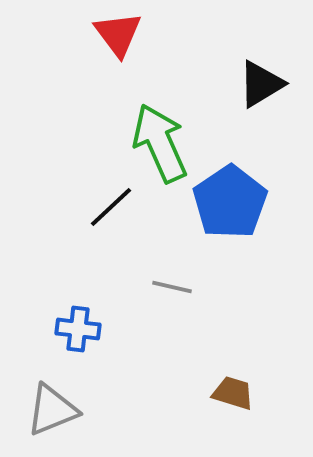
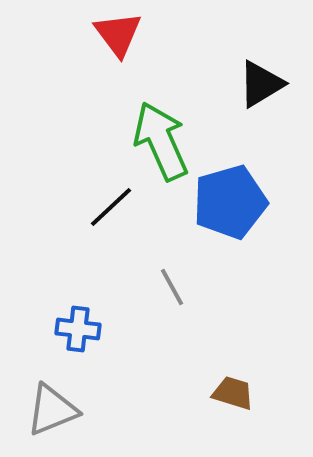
green arrow: moved 1 px right, 2 px up
blue pentagon: rotated 18 degrees clockwise
gray line: rotated 48 degrees clockwise
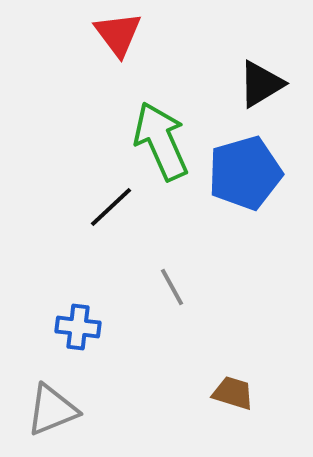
blue pentagon: moved 15 px right, 29 px up
blue cross: moved 2 px up
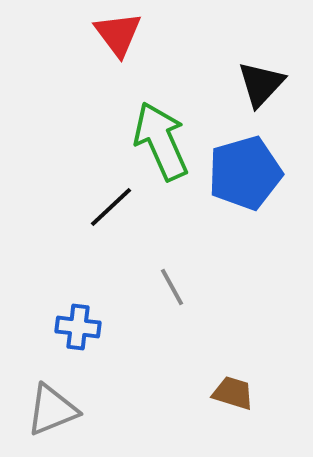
black triangle: rotated 16 degrees counterclockwise
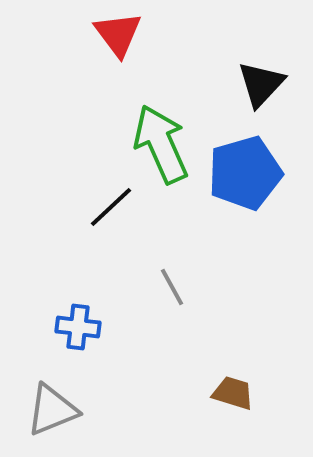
green arrow: moved 3 px down
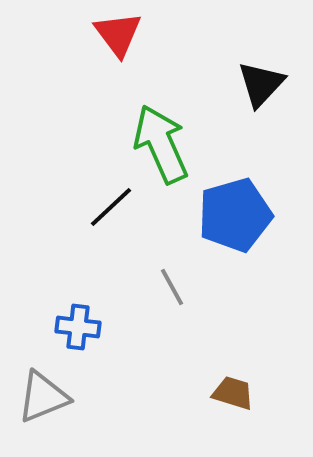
blue pentagon: moved 10 px left, 42 px down
gray triangle: moved 9 px left, 13 px up
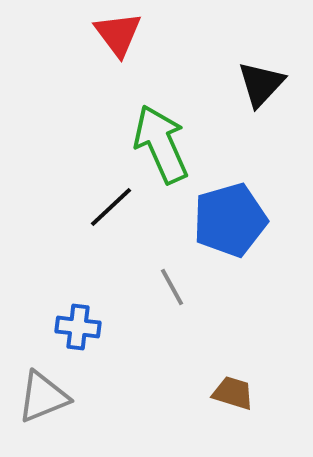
blue pentagon: moved 5 px left, 5 px down
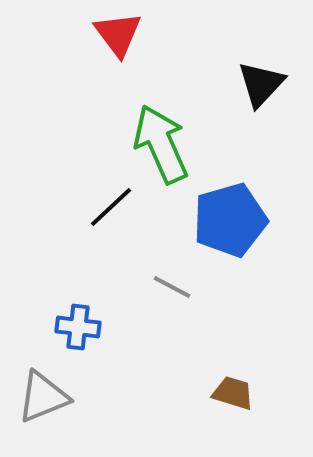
gray line: rotated 33 degrees counterclockwise
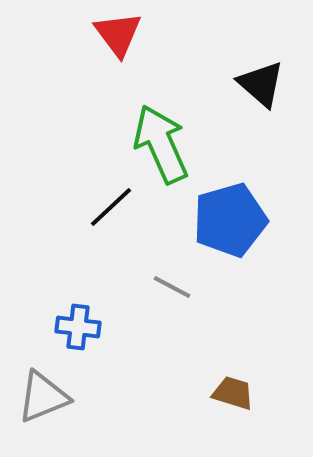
black triangle: rotated 32 degrees counterclockwise
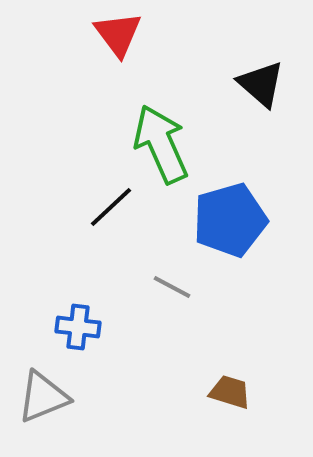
brown trapezoid: moved 3 px left, 1 px up
